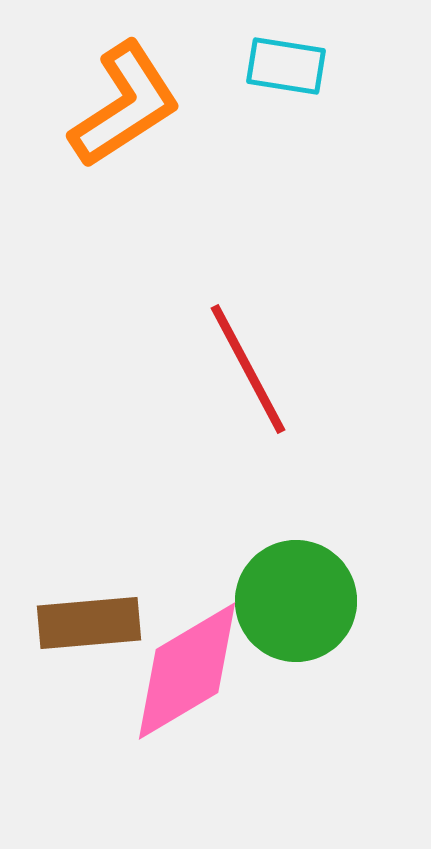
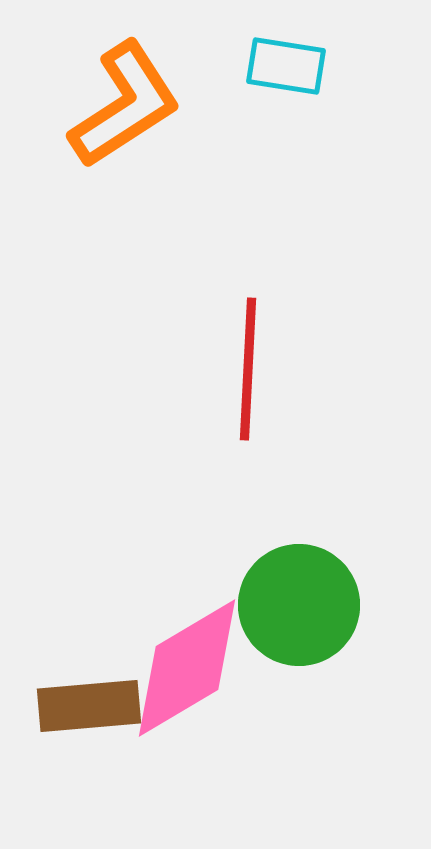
red line: rotated 31 degrees clockwise
green circle: moved 3 px right, 4 px down
brown rectangle: moved 83 px down
pink diamond: moved 3 px up
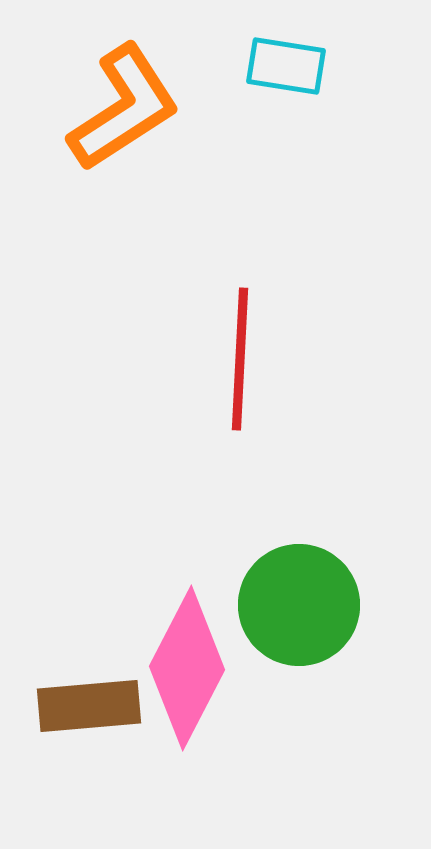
orange L-shape: moved 1 px left, 3 px down
red line: moved 8 px left, 10 px up
pink diamond: rotated 32 degrees counterclockwise
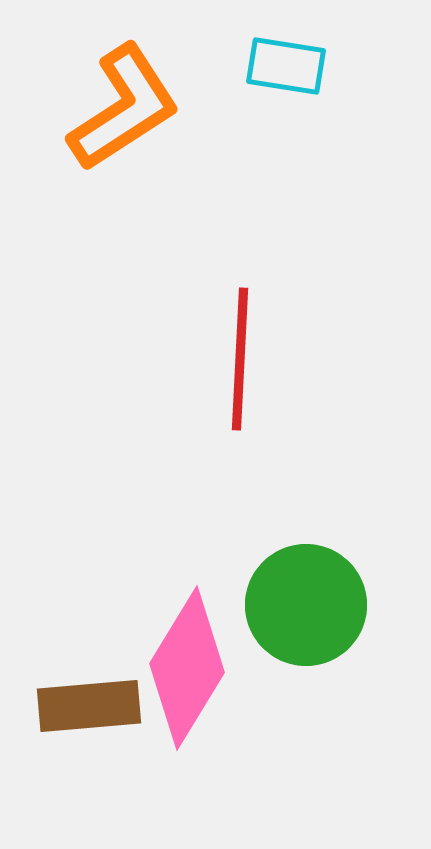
green circle: moved 7 px right
pink diamond: rotated 4 degrees clockwise
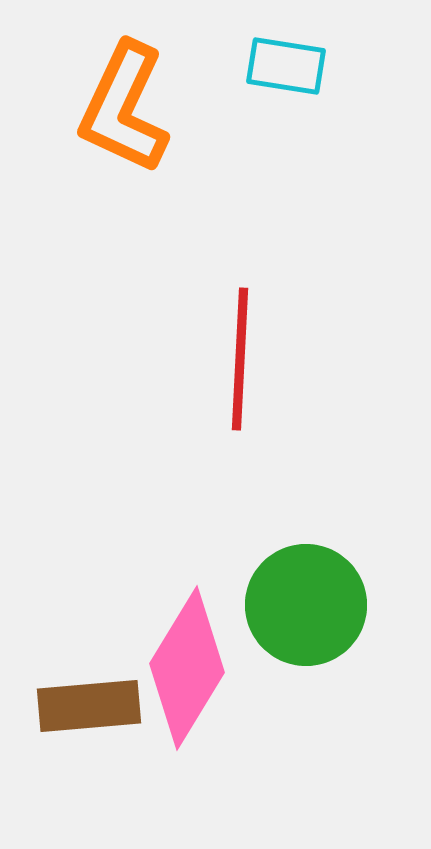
orange L-shape: rotated 148 degrees clockwise
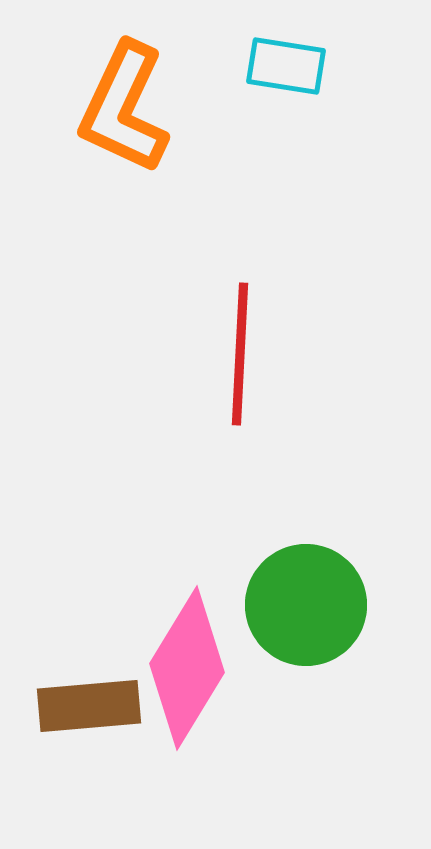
red line: moved 5 px up
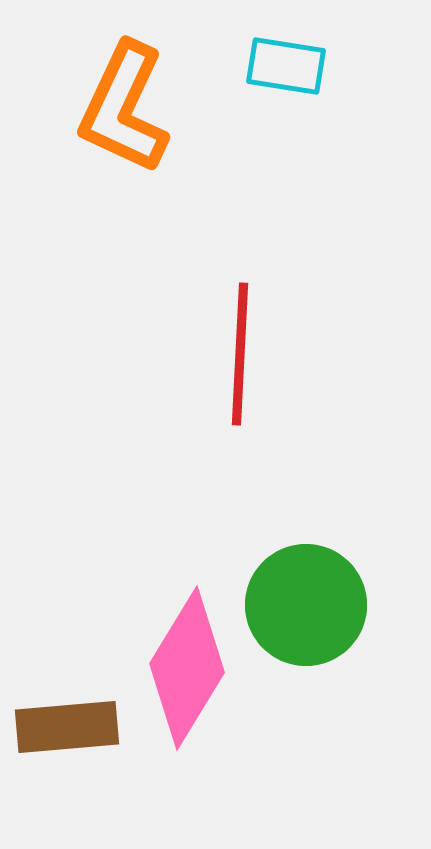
brown rectangle: moved 22 px left, 21 px down
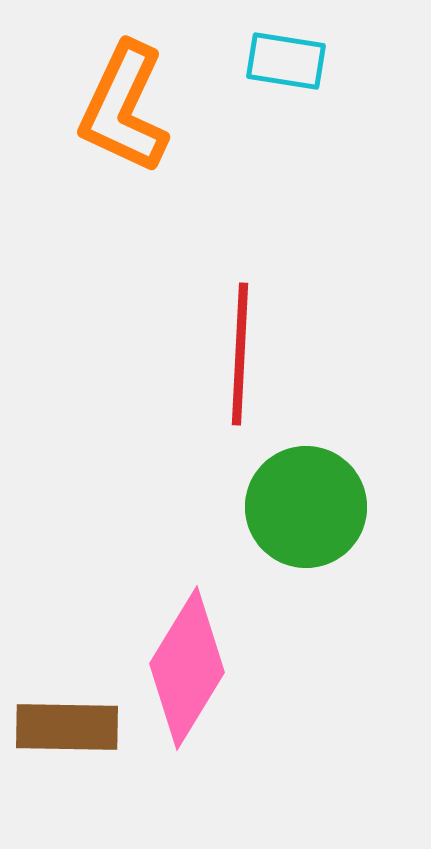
cyan rectangle: moved 5 px up
green circle: moved 98 px up
brown rectangle: rotated 6 degrees clockwise
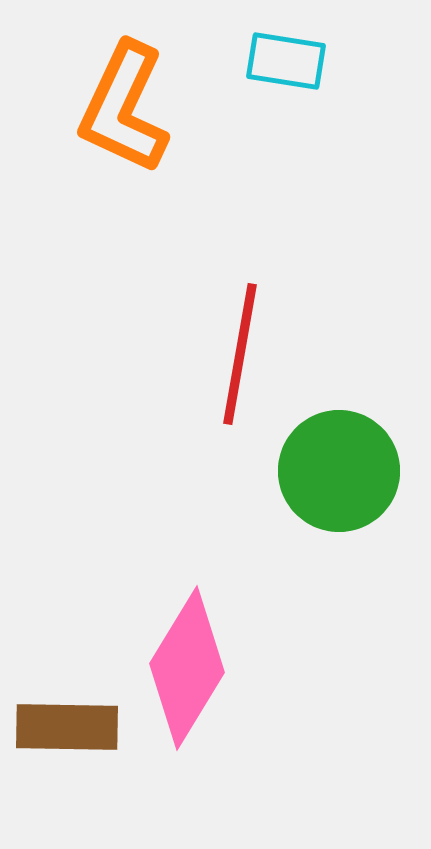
red line: rotated 7 degrees clockwise
green circle: moved 33 px right, 36 px up
